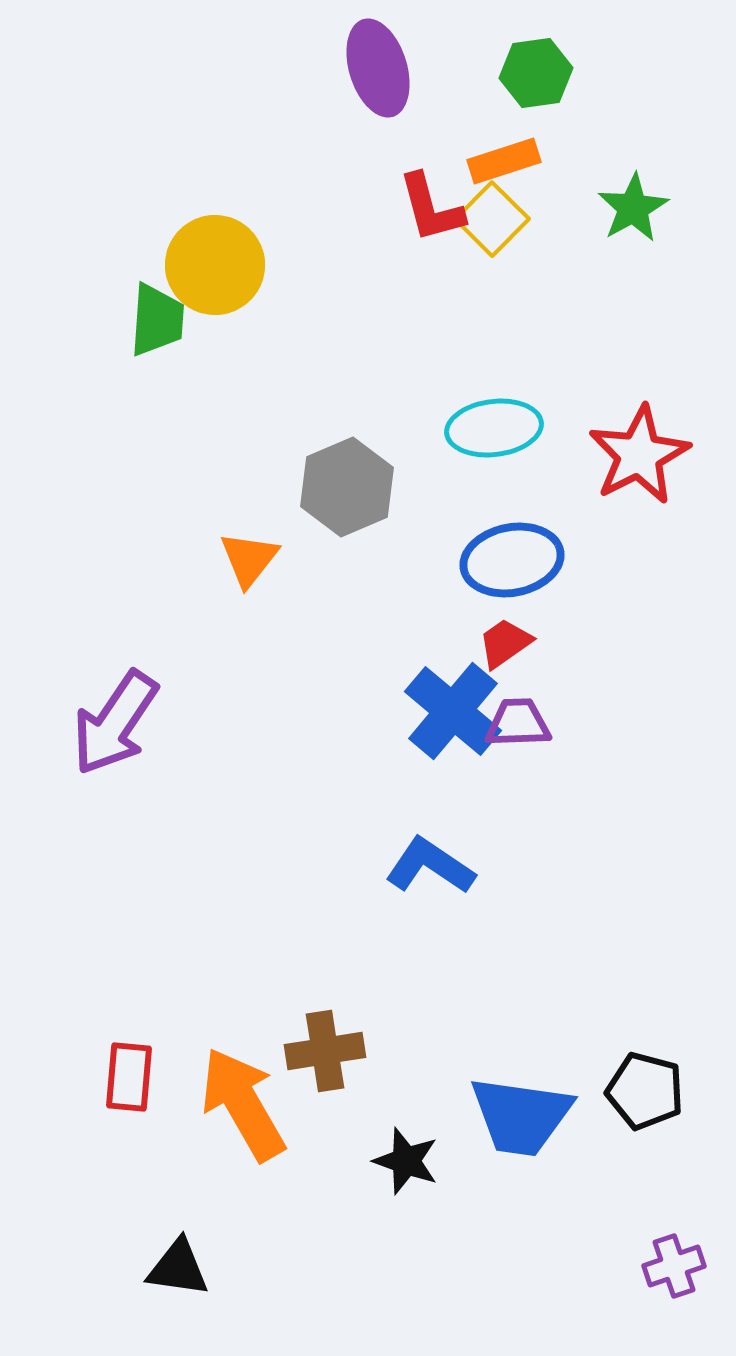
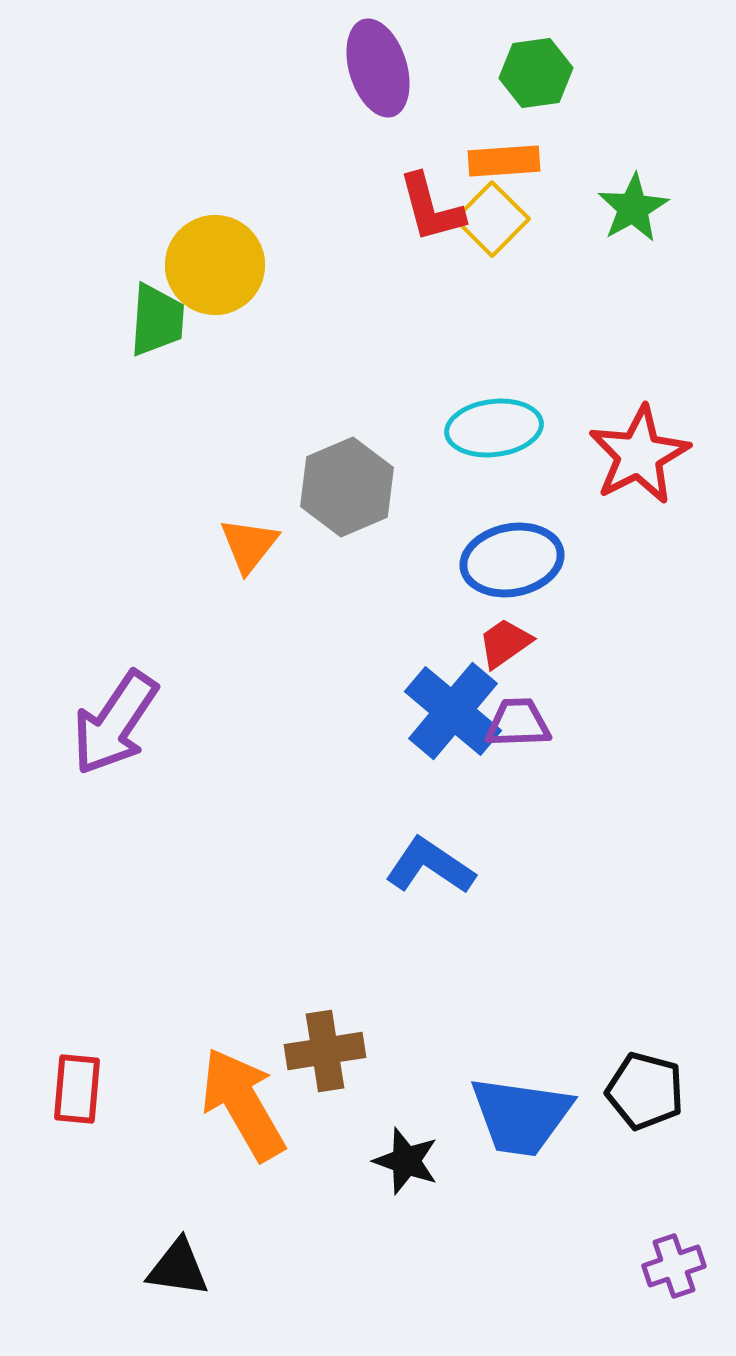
orange rectangle: rotated 14 degrees clockwise
orange triangle: moved 14 px up
red rectangle: moved 52 px left, 12 px down
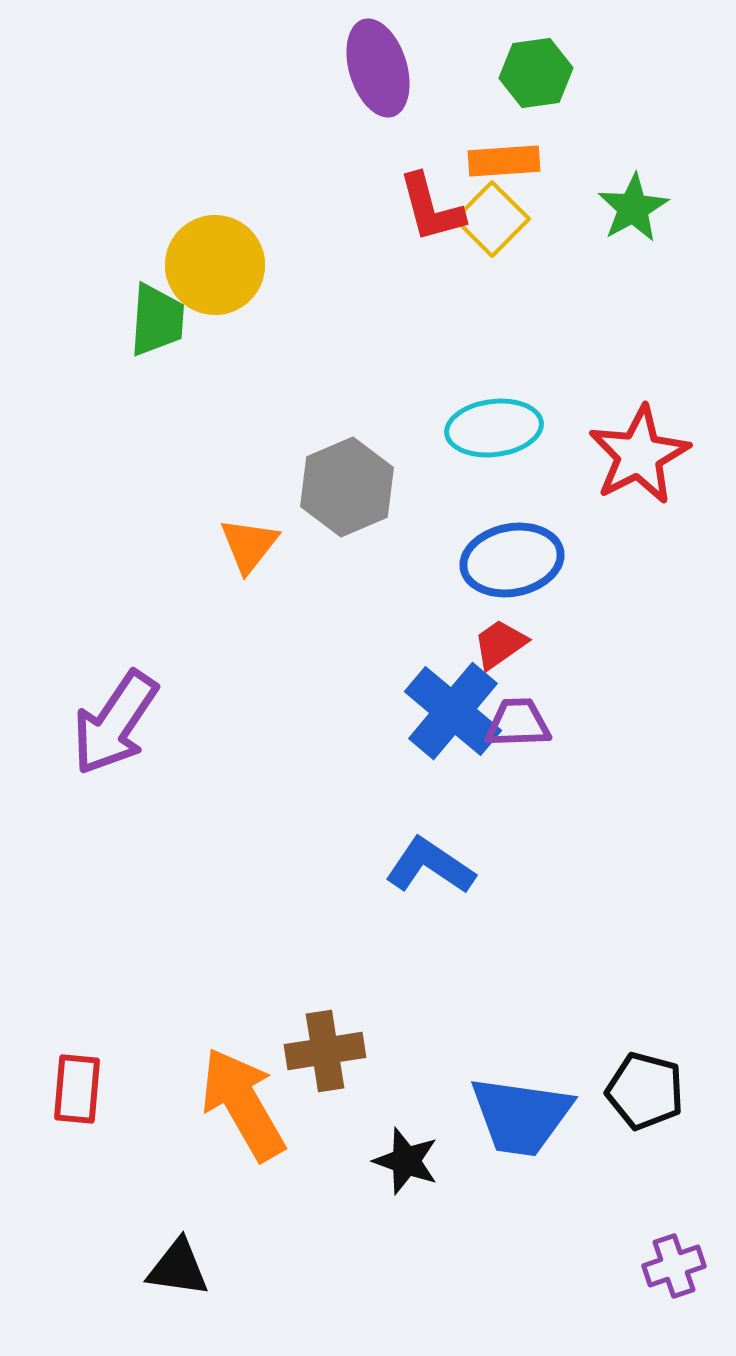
red trapezoid: moved 5 px left, 1 px down
